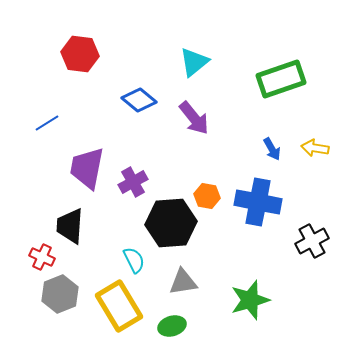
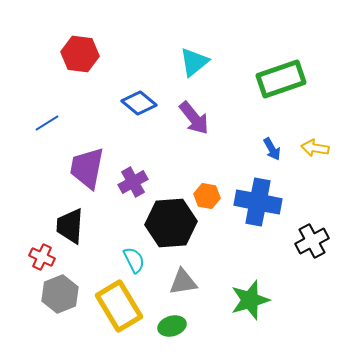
blue diamond: moved 3 px down
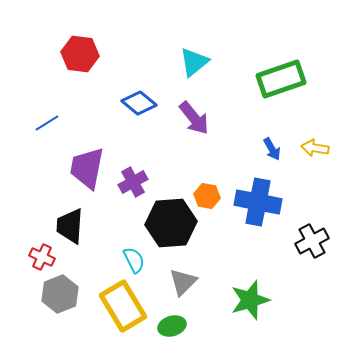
gray triangle: rotated 36 degrees counterclockwise
yellow rectangle: moved 4 px right
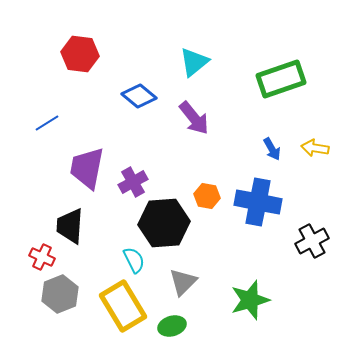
blue diamond: moved 7 px up
black hexagon: moved 7 px left
